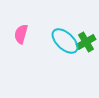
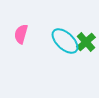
green cross: rotated 12 degrees counterclockwise
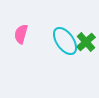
cyan ellipse: rotated 12 degrees clockwise
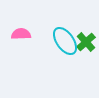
pink semicircle: rotated 72 degrees clockwise
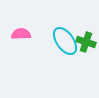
green cross: rotated 30 degrees counterclockwise
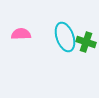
cyan ellipse: moved 4 px up; rotated 16 degrees clockwise
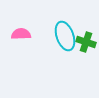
cyan ellipse: moved 1 px up
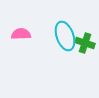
green cross: moved 1 px left, 1 px down
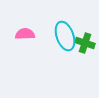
pink semicircle: moved 4 px right
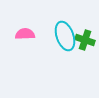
green cross: moved 3 px up
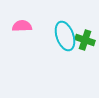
pink semicircle: moved 3 px left, 8 px up
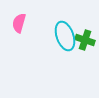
pink semicircle: moved 3 px left, 3 px up; rotated 72 degrees counterclockwise
